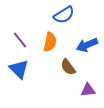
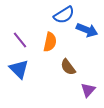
blue arrow: moved 15 px up; rotated 135 degrees counterclockwise
purple triangle: rotated 42 degrees counterclockwise
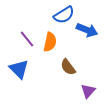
purple line: moved 7 px right, 1 px up
purple triangle: moved 1 px down
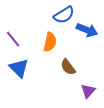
purple line: moved 14 px left
blue triangle: moved 1 px up
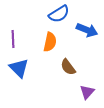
blue semicircle: moved 5 px left, 1 px up
purple line: rotated 36 degrees clockwise
purple triangle: moved 1 px left, 1 px down
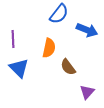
blue semicircle: rotated 20 degrees counterclockwise
orange semicircle: moved 1 px left, 6 px down
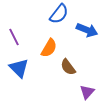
purple line: moved 1 px right, 2 px up; rotated 24 degrees counterclockwise
orange semicircle: rotated 18 degrees clockwise
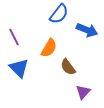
purple triangle: moved 4 px left
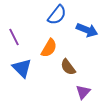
blue semicircle: moved 2 px left, 1 px down
blue triangle: moved 3 px right
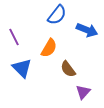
brown semicircle: moved 2 px down
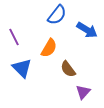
blue arrow: rotated 10 degrees clockwise
